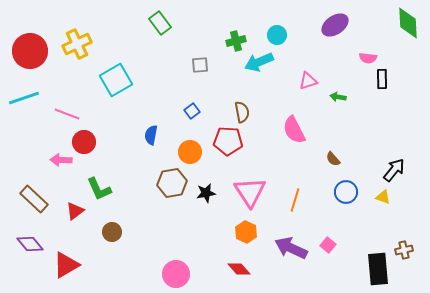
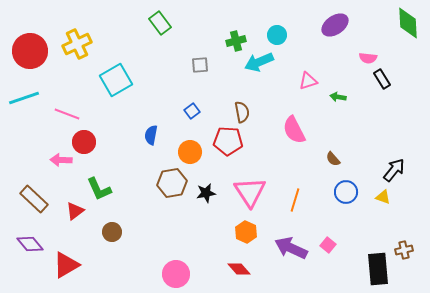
black rectangle at (382, 79): rotated 30 degrees counterclockwise
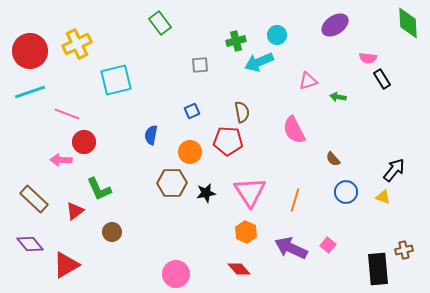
cyan square at (116, 80): rotated 16 degrees clockwise
cyan line at (24, 98): moved 6 px right, 6 px up
blue square at (192, 111): rotated 14 degrees clockwise
brown hexagon at (172, 183): rotated 8 degrees clockwise
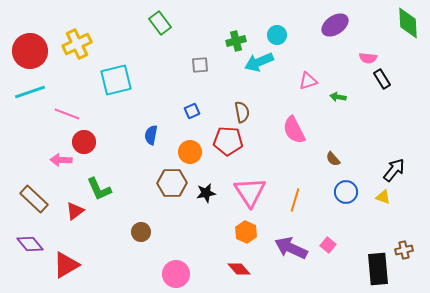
brown circle at (112, 232): moved 29 px right
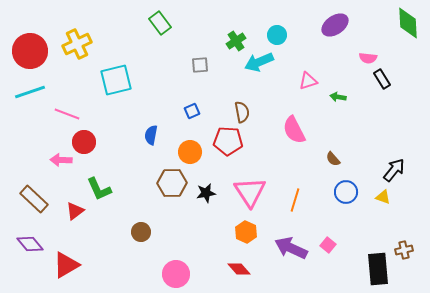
green cross at (236, 41): rotated 18 degrees counterclockwise
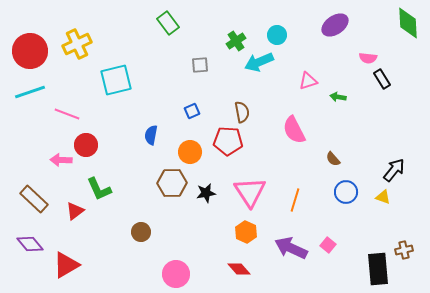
green rectangle at (160, 23): moved 8 px right
red circle at (84, 142): moved 2 px right, 3 px down
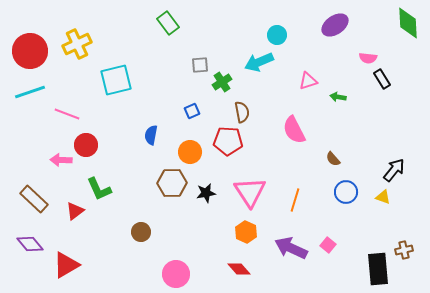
green cross at (236, 41): moved 14 px left, 41 px down
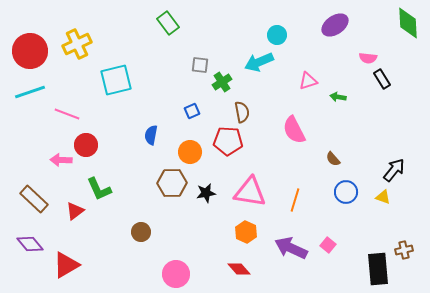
gray square at (200, 65): rotated 12 degrees clockwise
pink triangle at (250, 192): rotated 48 degrees counterclockwise
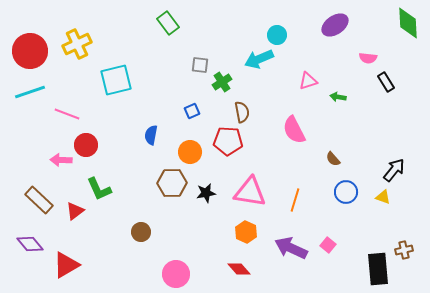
cyan arrow at (259, 62): moved 3 px up
black rectangle at (382, 79): moved 4 px right, 3 px down
brown rectangle at (34, 199): moved 5 px right, 1 px down
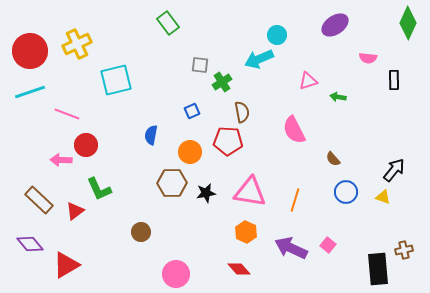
green diamond at (408, 23): rotated 28 degrees clockwise
black rectangle at (386, 82): moved 8 px right, 2 px up; rotated 30 degrees clockwise
